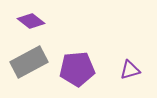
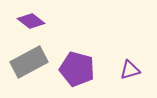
purple pentagon: rotated 20 degrees clockwise
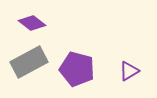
purple diamond: moved 1 px right, 2 px down
purple triangle: moved 1 px left, 1 px down; rotated 15 degrees counterclockwise
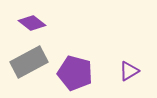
purple pentagon: moved 2 px left, 4 px down
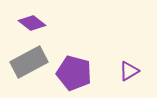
purple pentagon: moved 1 px left
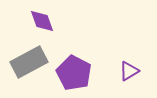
purple diamond: moved 10 px right, 2 px up; rotated 32 degrees clockwise
purple pentagon: rotated 12 degrees clockwise
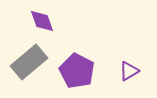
gray rectangle: rotated 12 degrees counterclockwise
purple pentagon: moved 3 px right, 2 px up
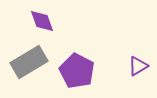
gray rectangle: rotated 9 degrees clockwise
purple triangle: moved 9 px right, 5 px up
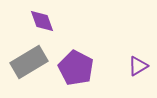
purple pentagon: moved 1 px left, 3 px up
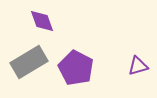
purple triangle: rotated 15 degrees clockwise
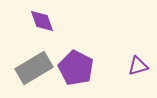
gray rectangle: moved 5 px right, 6 px down
